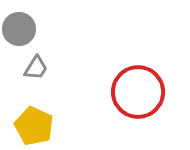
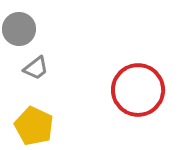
gray trapezoid: rotated 20 degrees clockwise
red circle: moved 2 px up
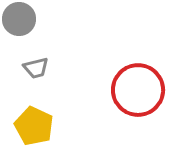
gray circle: moved 10 px up
gray trapezoid: rotated 24 degrees clockwise
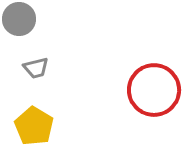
red circle: moved 16 px right
yellow pentagon: rotated 6 degrees clockwise
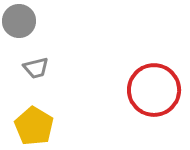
gray circle: moved 2 px down
